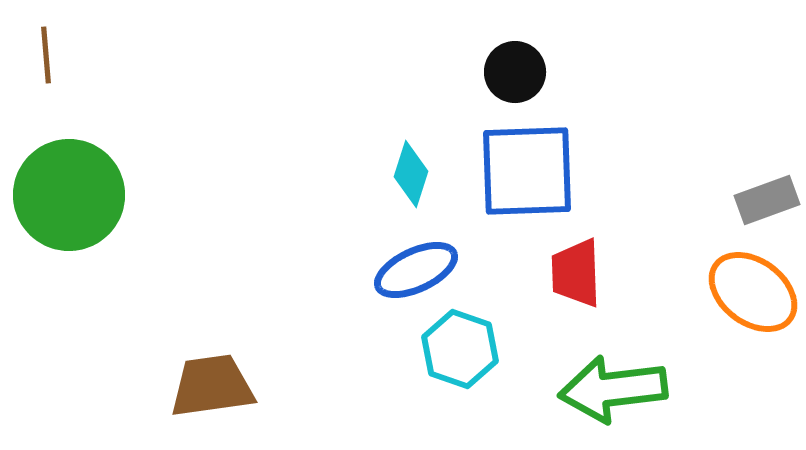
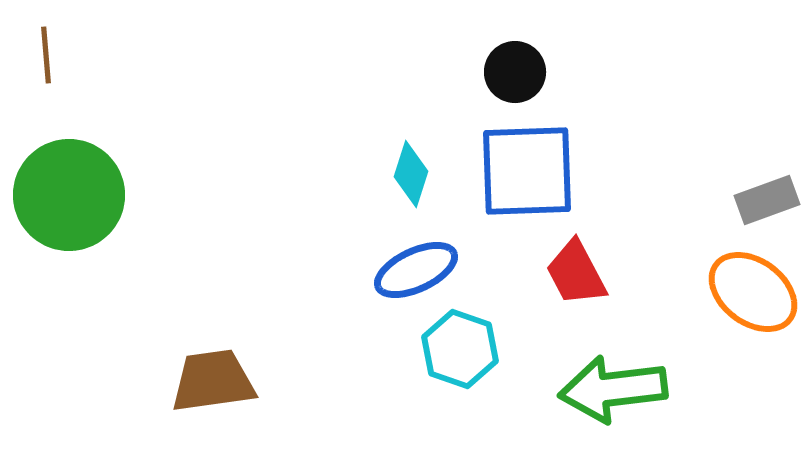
red trapezoid: rotated 26 degrees counterclockwise
brown trapezoid: moved 1 px right, 5 px up
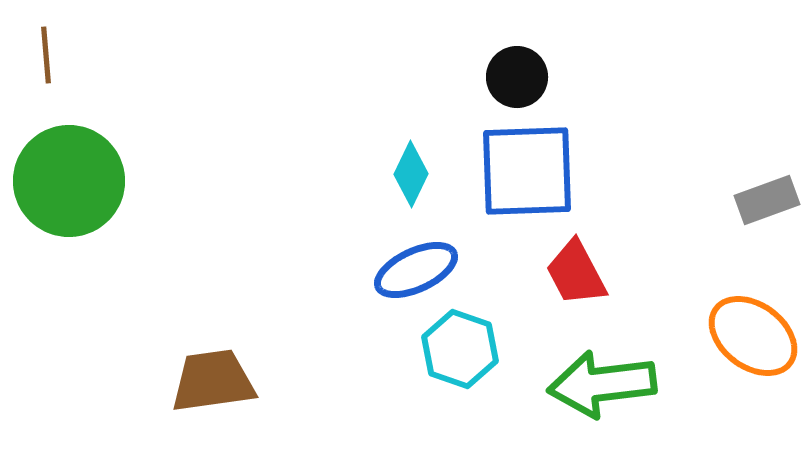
black circle: moved 2 px right, 5 px down
cyan diamond: rotated 8 degrees clockwise
green circle: moved 14 px up
orange ellipse: moved 44 px down
green arrow: moved 11 px left, 5 px up
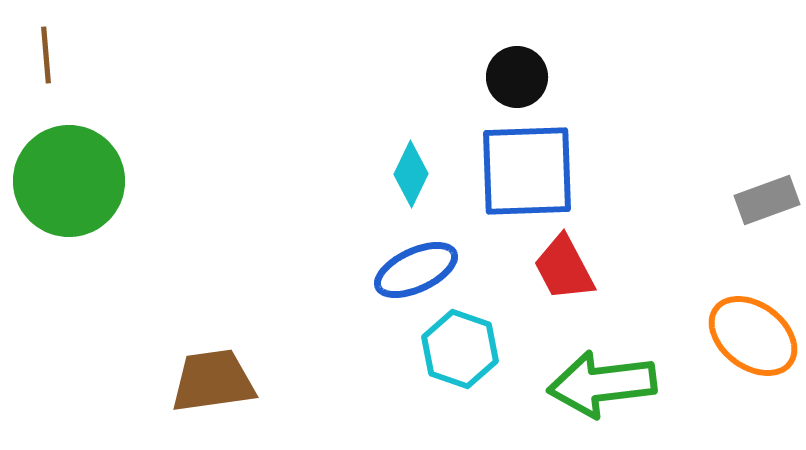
red trapezoid: moved 12 px left, 5 px up
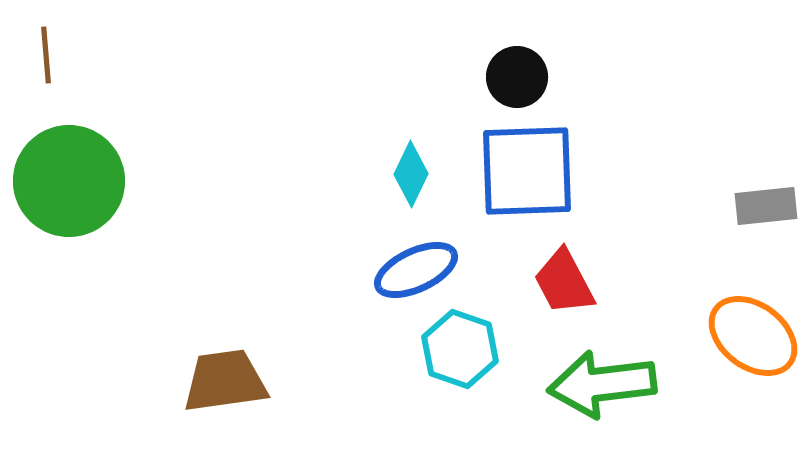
gray rectangle: moved 1 px left, 6 px down; rotated 14 degrees clockwise
red trapezoid: moved 14 px down
brown trapezoid: moved 12 px right
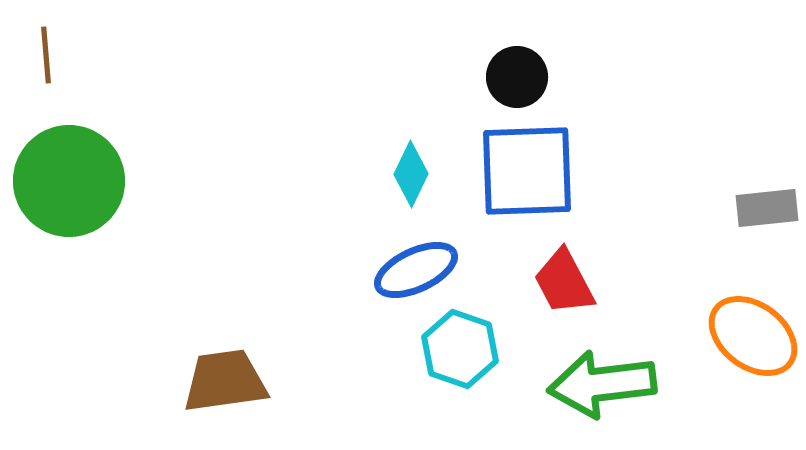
gray rectangle: moved 1 px right, 2 px down
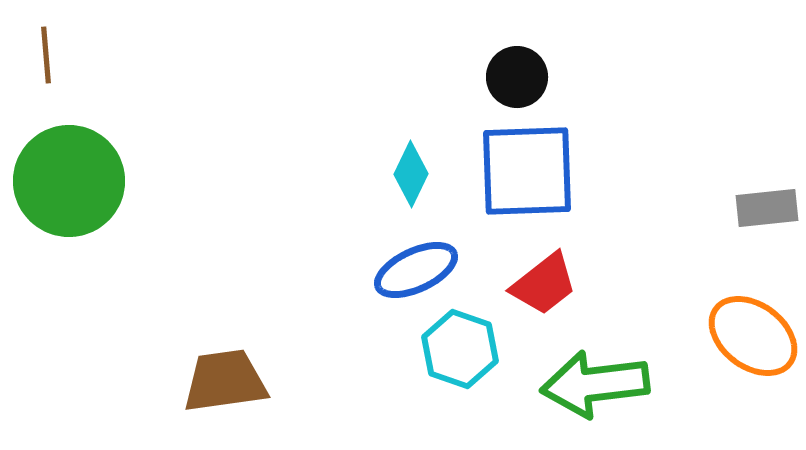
red trapezoid: moved 20 px left, 2 px down; rotated 100 degrees counterclockwise
green arrow: moved 7 px left
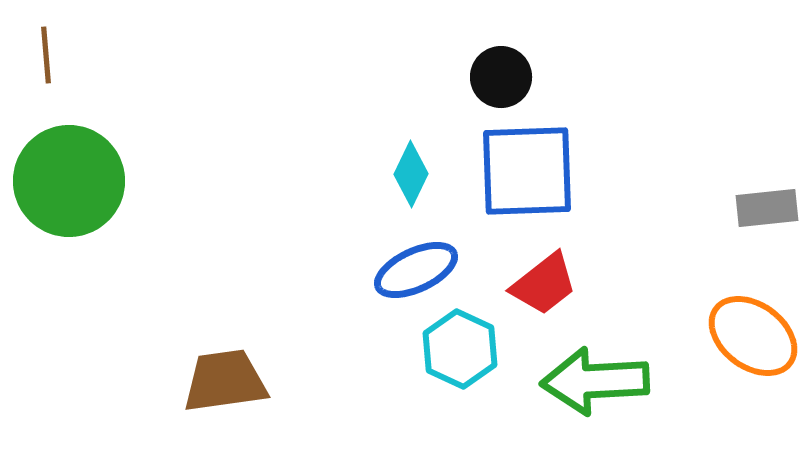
black circle: moved 16 px left
cyan hexagon: rotated 6 degrees clockwise
green arrow: moved 3 px up; rotated 4 degrees clockwise
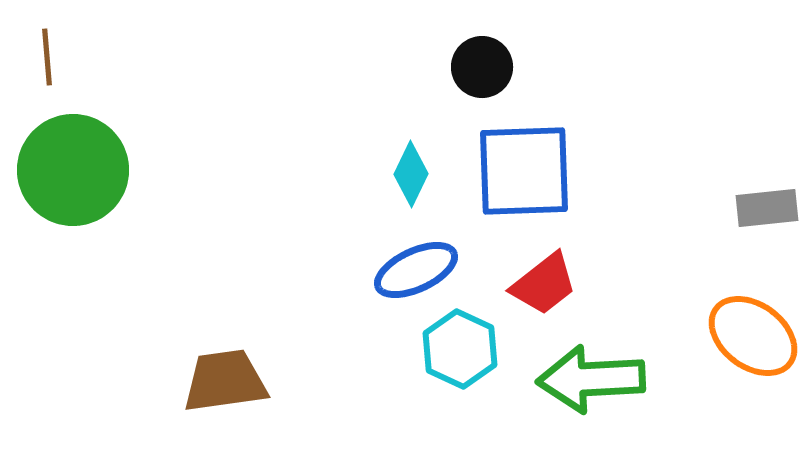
brown line: moved 1 px right, 2 px down
black circle: moved 19 px left, 10 px up
blue square: moved 3 px left
green circle: moved 4 px right, 11 px up
green arrow: moved 4 px left, 2 px up
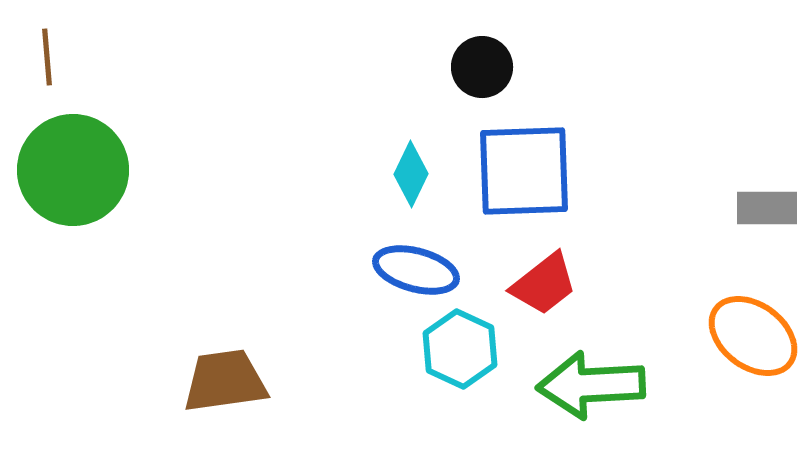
gray rectangle: rotated 6 degrees clockwise
blue ellipse: rotated 40 degrees clockwise
green arrow: moved 6 px down
